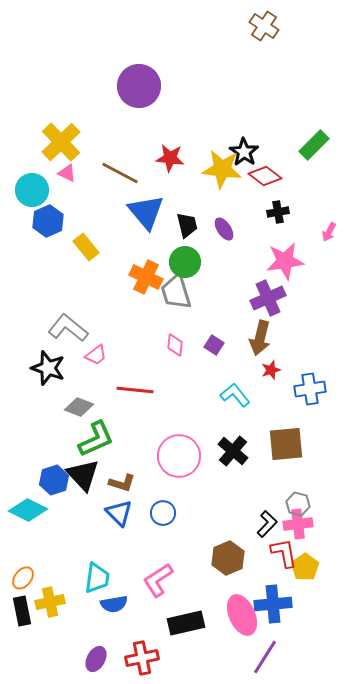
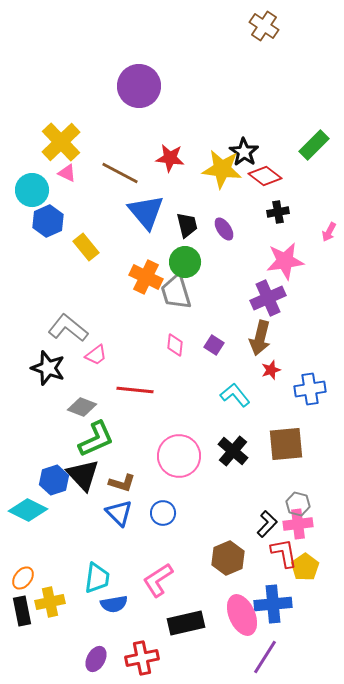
gray diamond at (79, 407): moved 3 px right
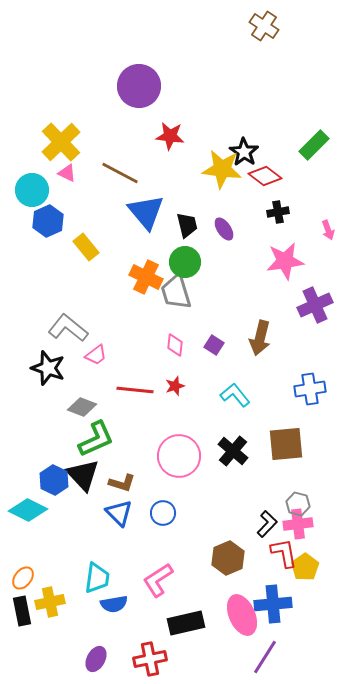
red star at (170, 158): moved 22 px up
pink arrow at (329, 232): moved 1 px left, 2 px up; rotated 48 degrees counterclockwise
purple cross at (268, 298): moved 47 px right, 7 px down
red star at (271, 370): moved 96 px left, 16 px down
blue hexagon at (54, 480): rotated 16 degrees counterclockwise
red cross at (142, 658): moved 8 px right, 1 px down
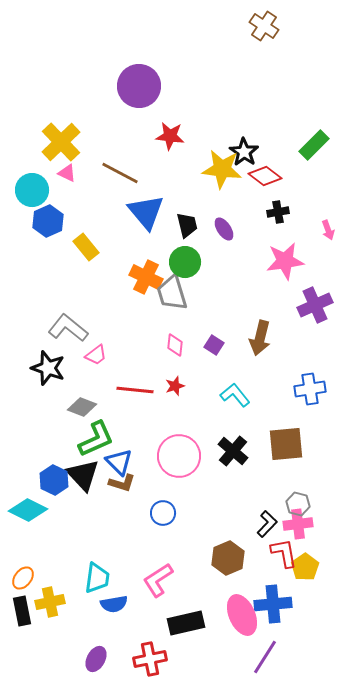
gray trapezoid at (176, 292): moved 4 px left, 1 px down
blue triangle at (119, 513): moved 51 px up
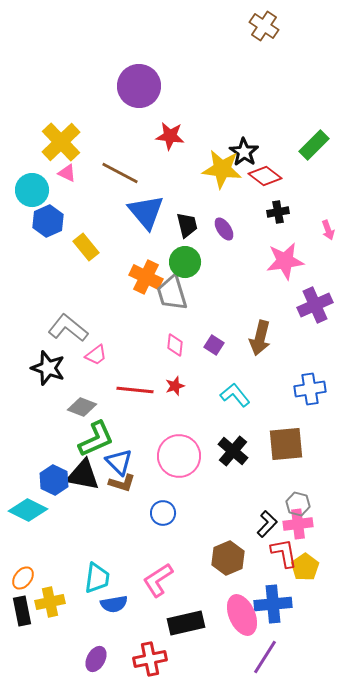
black triangle at (83, 475): rotated 36 degrees counterclockwise
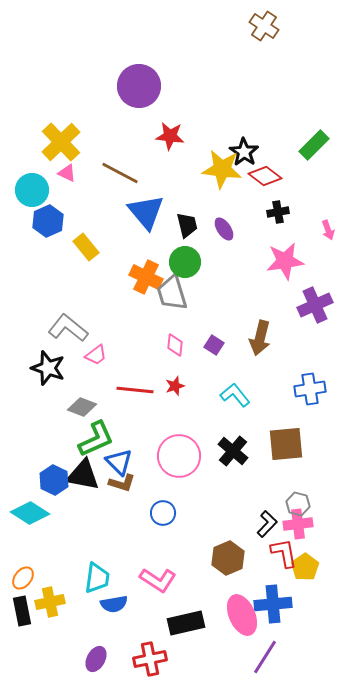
cyan diamond at (28, 510): moved 2 px right, 3 px down; rotated 6 degrees clockwise
pink L-shape at (158, 580): rotated 114 degrees counterclockwise
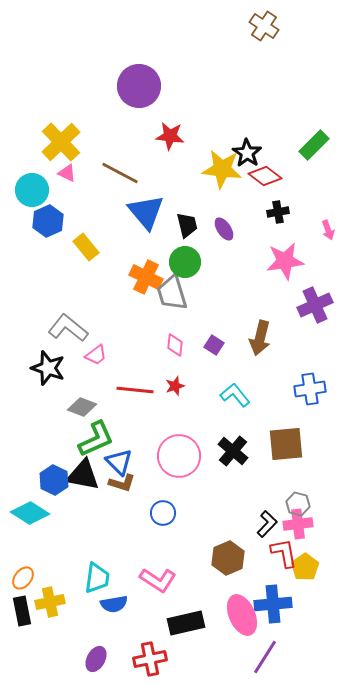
black star at (244, 152): moved 3 px right, 1 px down
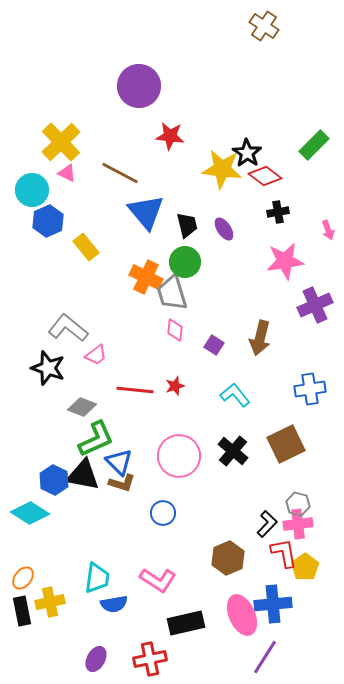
pink diamond at (175, 345): moved 15 px up
brown square at (286, 444): rotated 21 degrees counterclockwise
